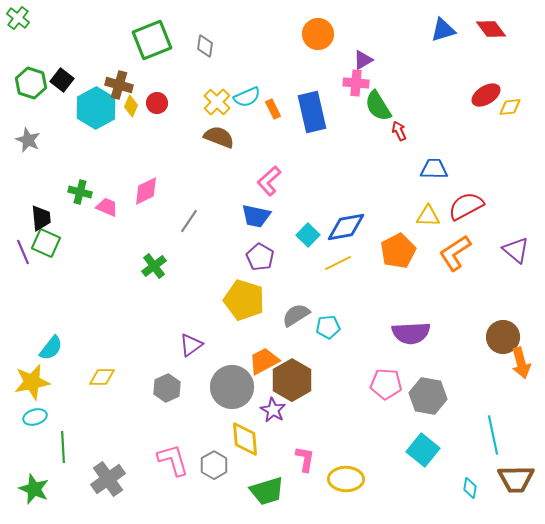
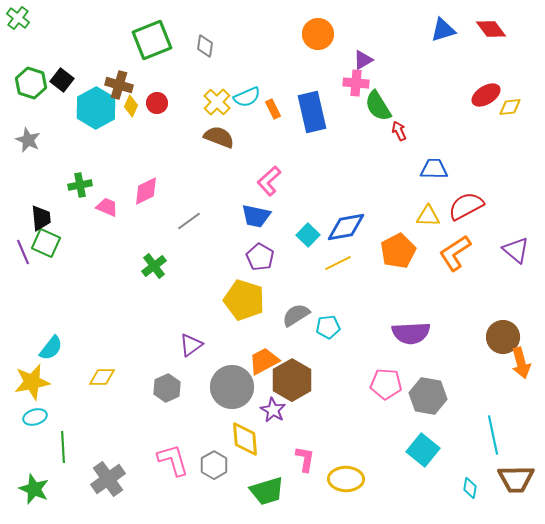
green cross at (80, 192): moved 7 px up; rotated 25 degrees counterclockwise
gray line at (189, 221): rotated 20 degrees clockwise
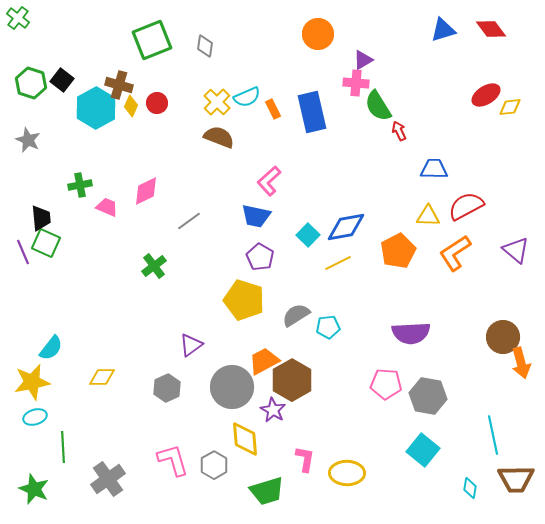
yellow ellipse at (346, 479): moved 1 px right, 6 px up
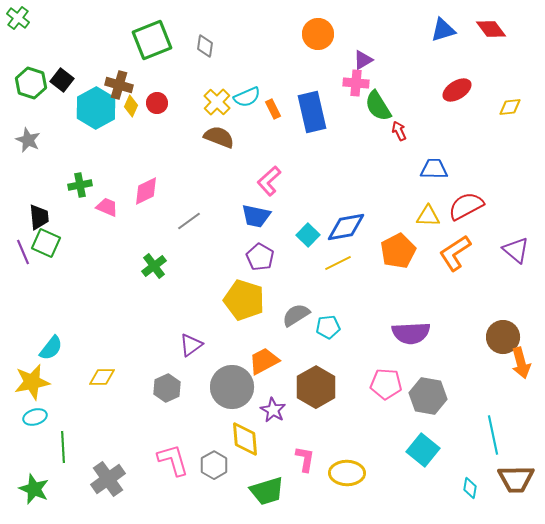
red ellipse at (486, 95): moved 29 px left, 5 px up
black trapezoid at (41, 218): moved 2 px left, 1 px up
brown hexagon at (292, 380): moved 24 px right, 7 px down
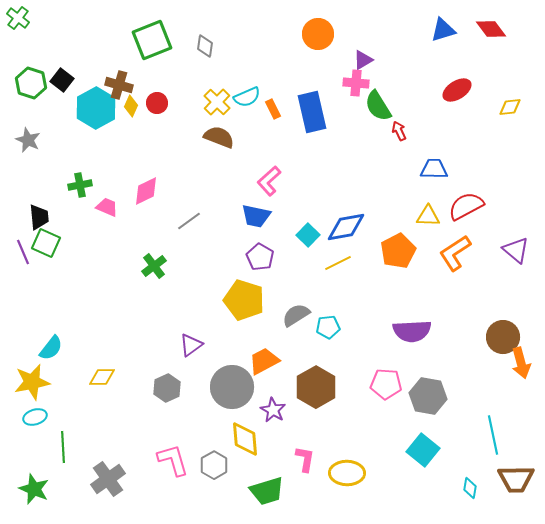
purple semicircle at (411, 333): moved 1 px right, 2 px up
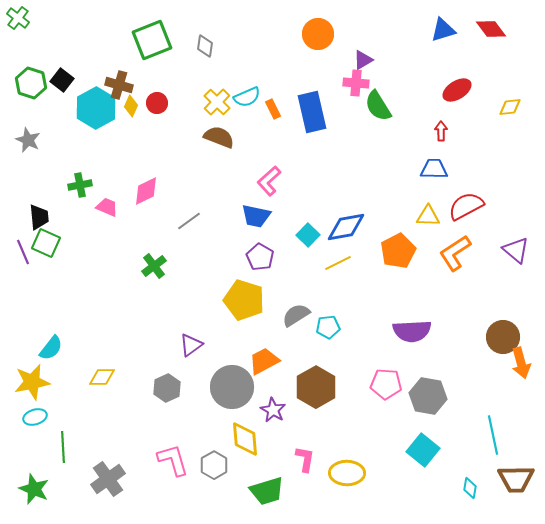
red arrow at (399, 131): moved 42 px right; rotated 24 degrees clockwise
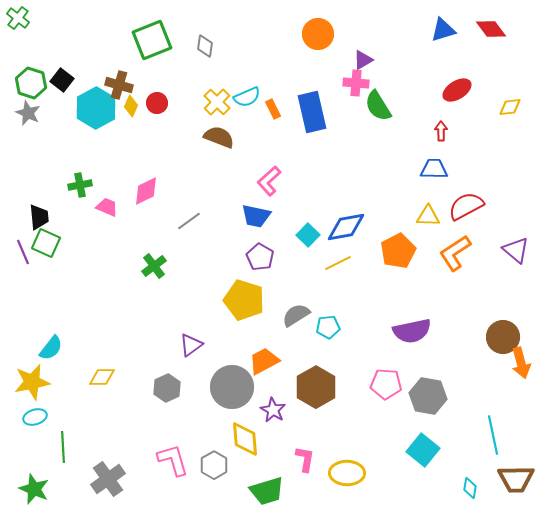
gray star at (28, 140): moved 27 px up
purple semicircle at (412, 331): rotated 9 degrees counterclockwise
